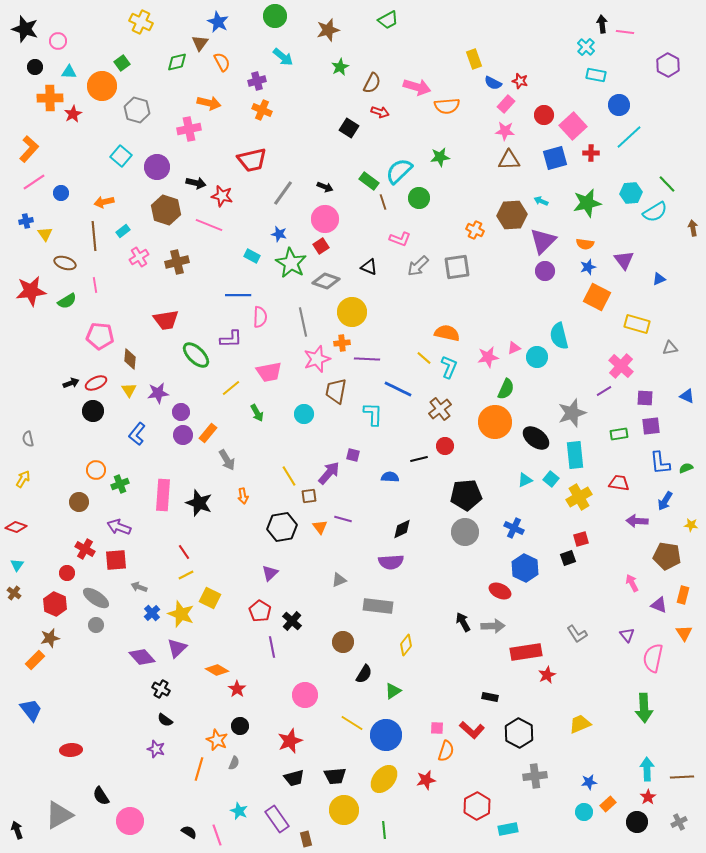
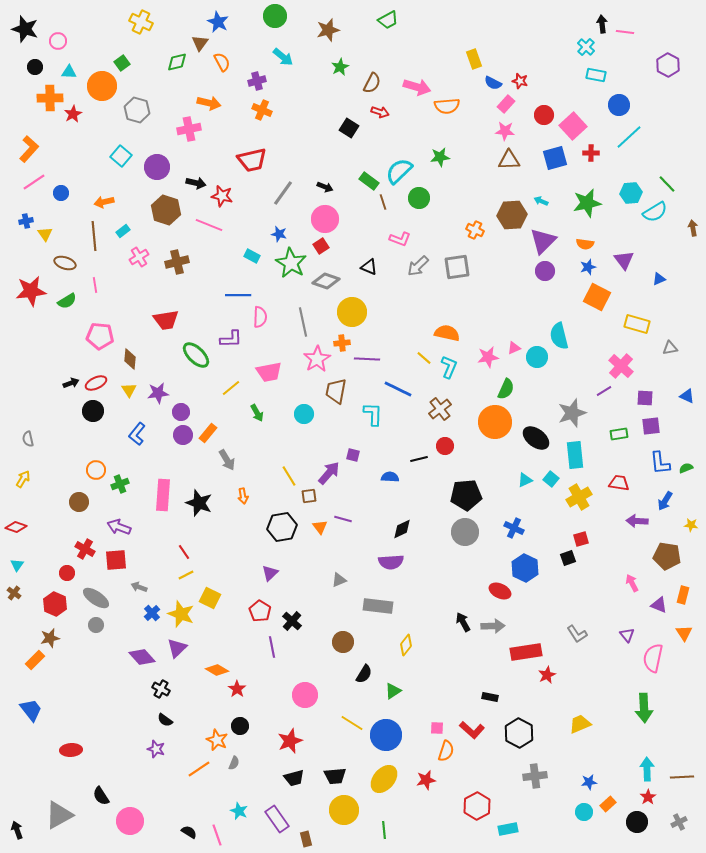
pink star at (317, 359): rotated 12 degrees counterclockwise
orange line at (199, 769): rotated 40 degrees clockwise
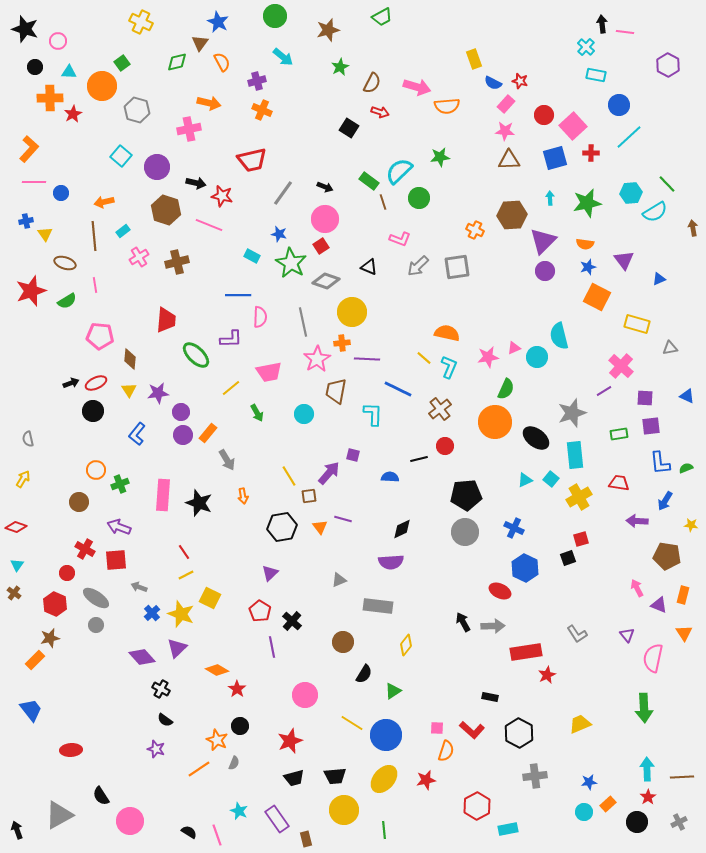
green trapezoid at (388, 20): moved 6 px left, 3 px up
pink line at (34, 182): rotated 35 degrees clockwise
cyan arrow at (541, 201): moved 9 px right, 3 px up; rotated 64 degrees clockwise
red star at (31, 291): rotated 12 degrees counterclockwise
red trapezoid at (166, 320): rotated 76 degrees counterclockwise
pink arrow at (632, 583): moved 5 px right, 5 px down
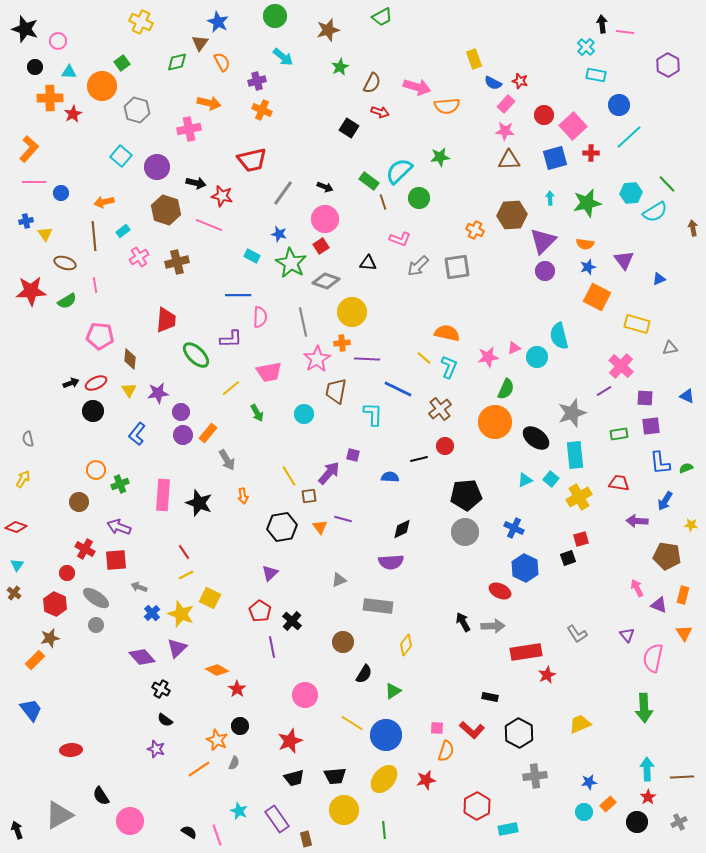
black triangle at (369, 267): moved 1 px left, 4 px up; rotated 18 degrees counterclockwise
red star at (31, 291): rotated 16 degrees clockwise
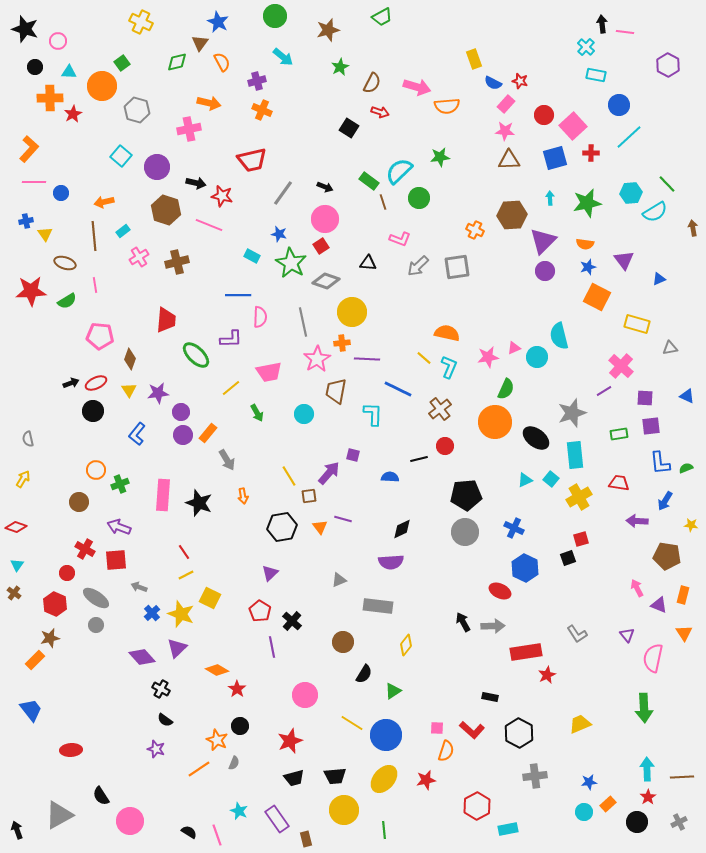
brown diamond at (130, 359): rotated 15 degrees clockwise
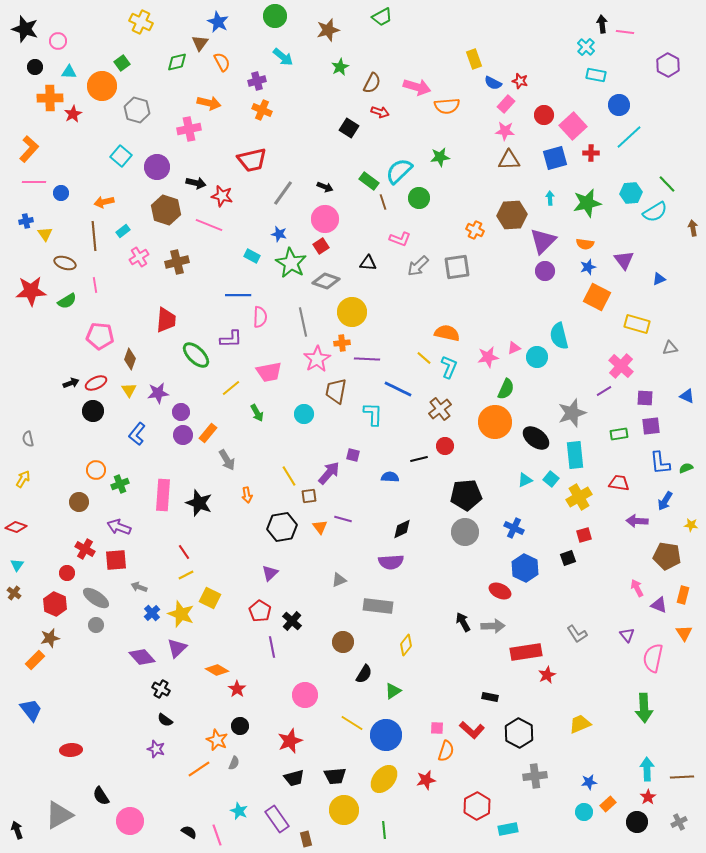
orange arrow at (243, 496): moved 4 px right, 1 px up
red square at (581, 539): moved 3 px right, 4 px up
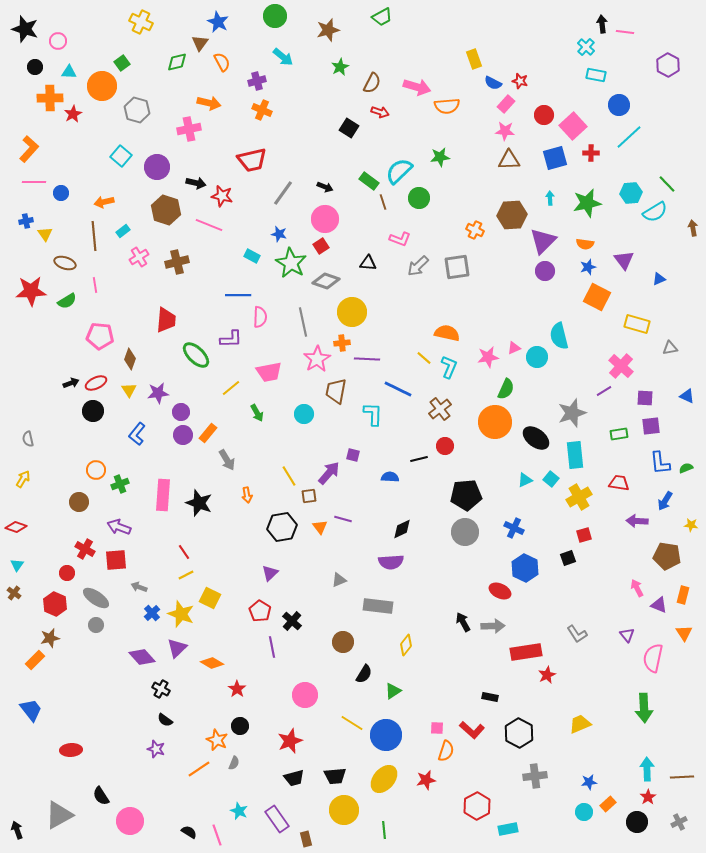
orange diamond at (217, 670): moved 5 px left, 7 px up
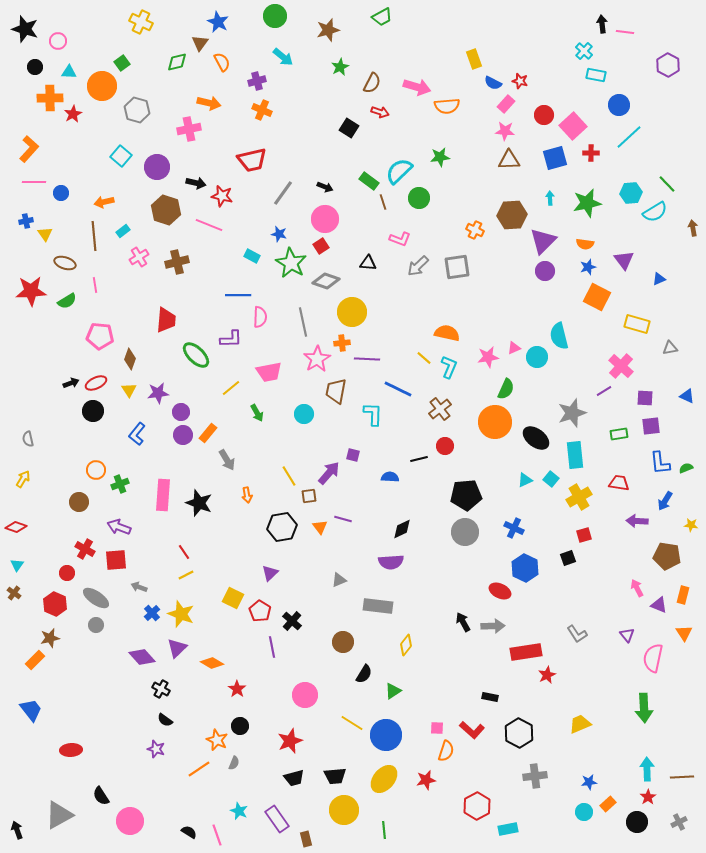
cyan cross at (586, 47): moved 2 px left, 4 px down
yellow square at (210, 598): moved 23 px right
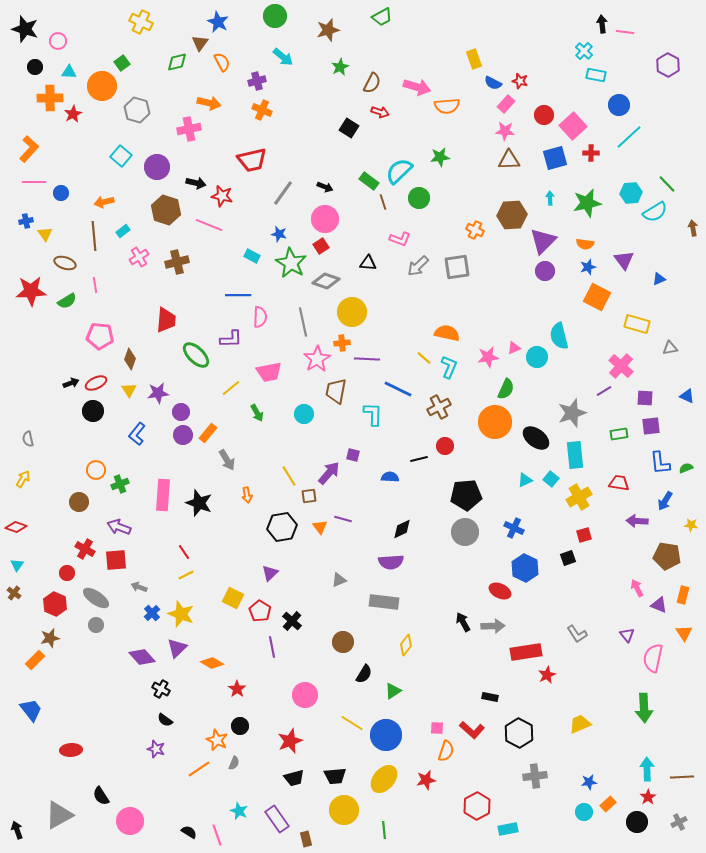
brown cross at (440, 409): moved 1 px left, 2 px up; rotated 10 degrees clockwise
gray rectangle at (378, 606): moved 6 px right, 4 px up
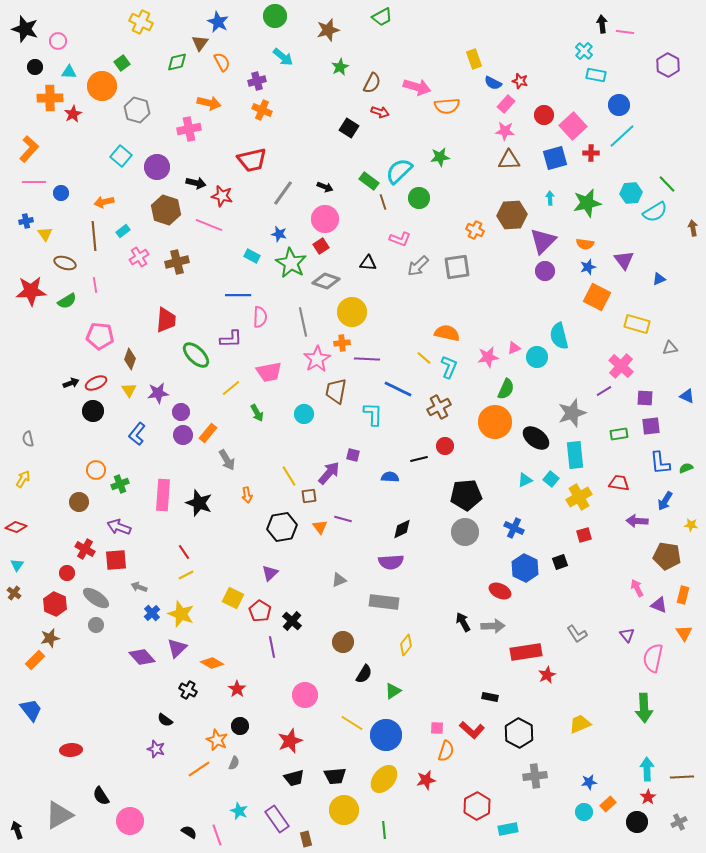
cyan line at (629, 137): moved 7 px left, 1 px up
black square at (568, 558): moved 8 px left, 4 px down
black cross at (161, 689): moved 27 px right, 1 px down
